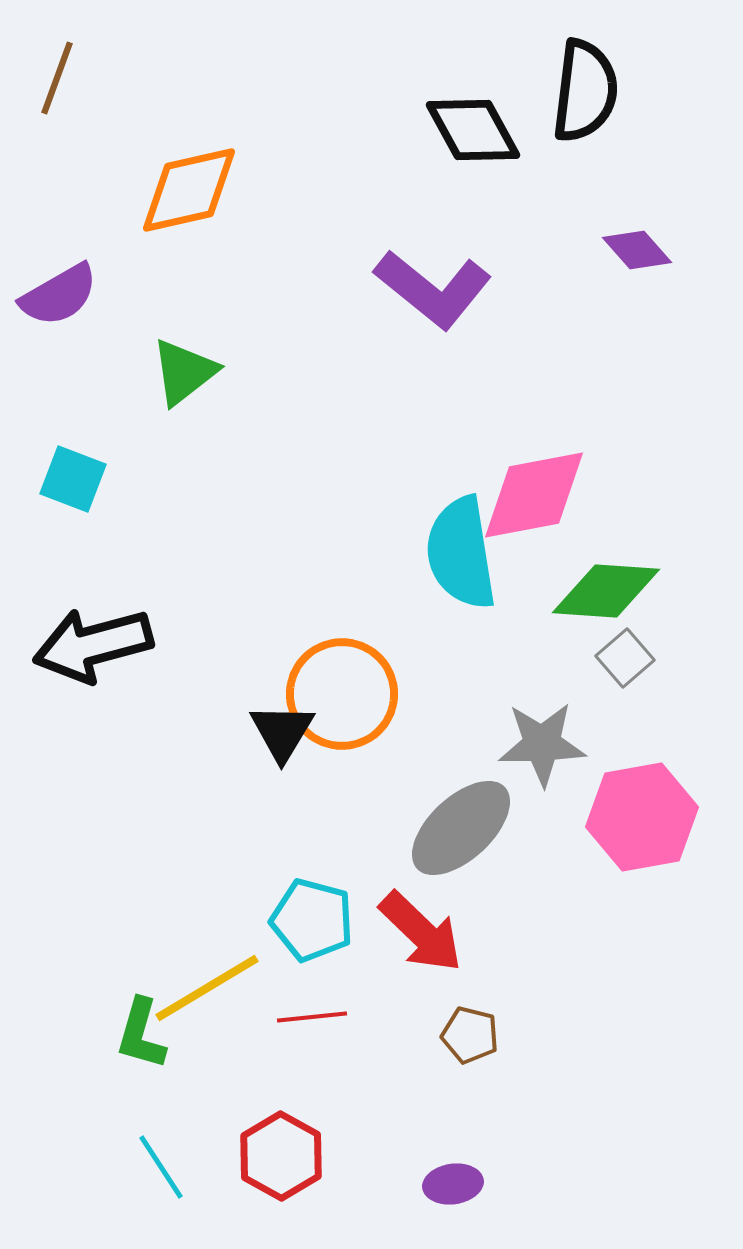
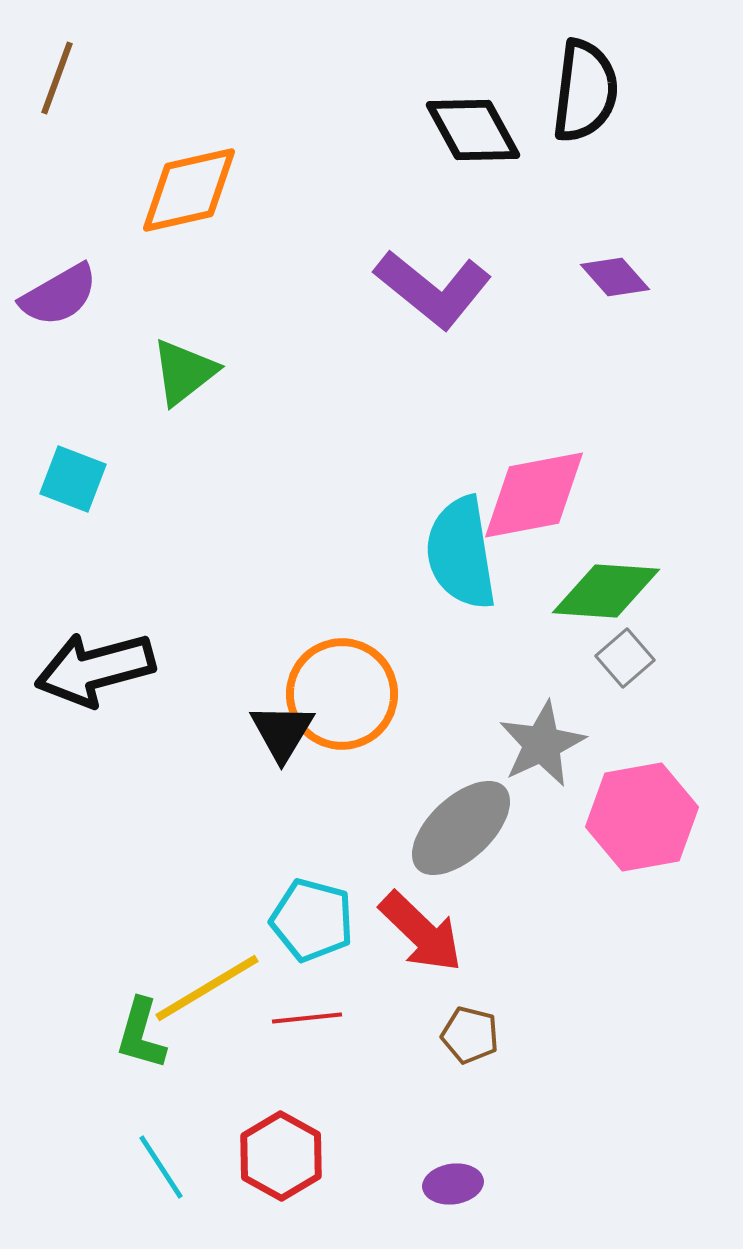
purple diamond: moved 22 px left, 27 px down
black arrow: moved 2 px right, 24 px down
gray star: rotated 24 degrees counterclockwise
red line: moved 5 px left, 1 px down
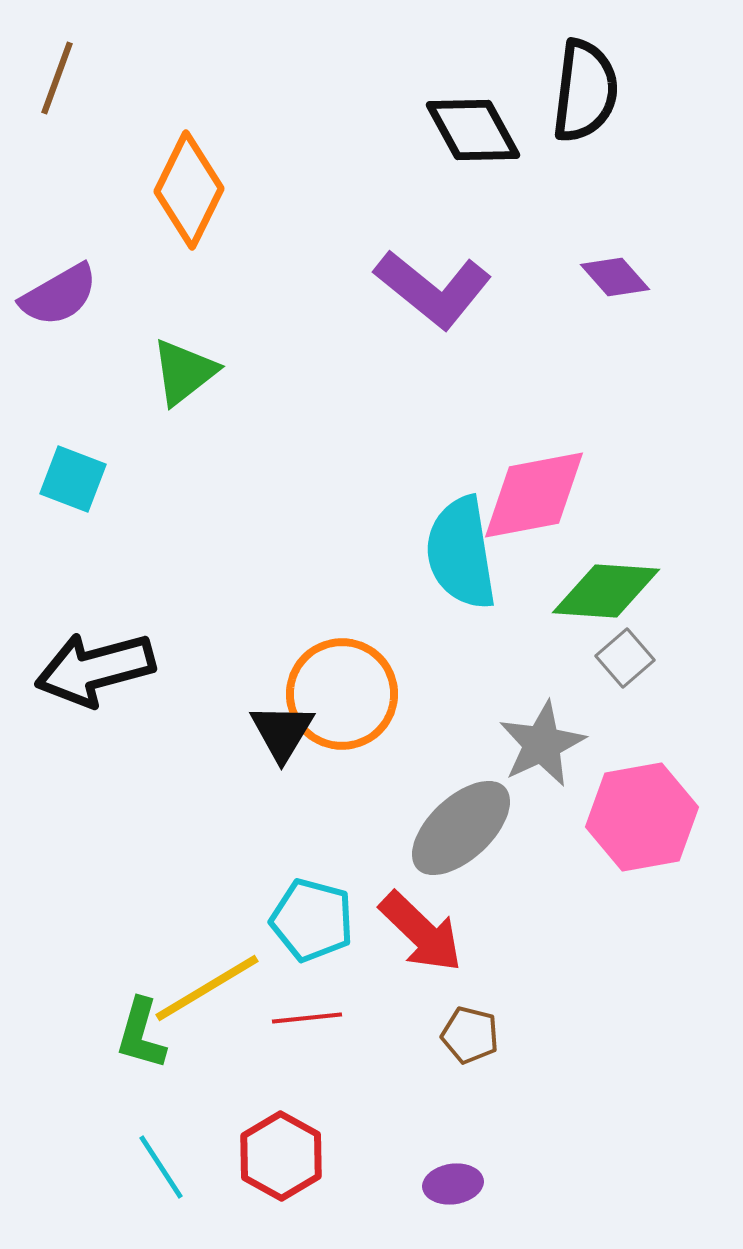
orange diamond: rotated 51 degrees counterclockwise
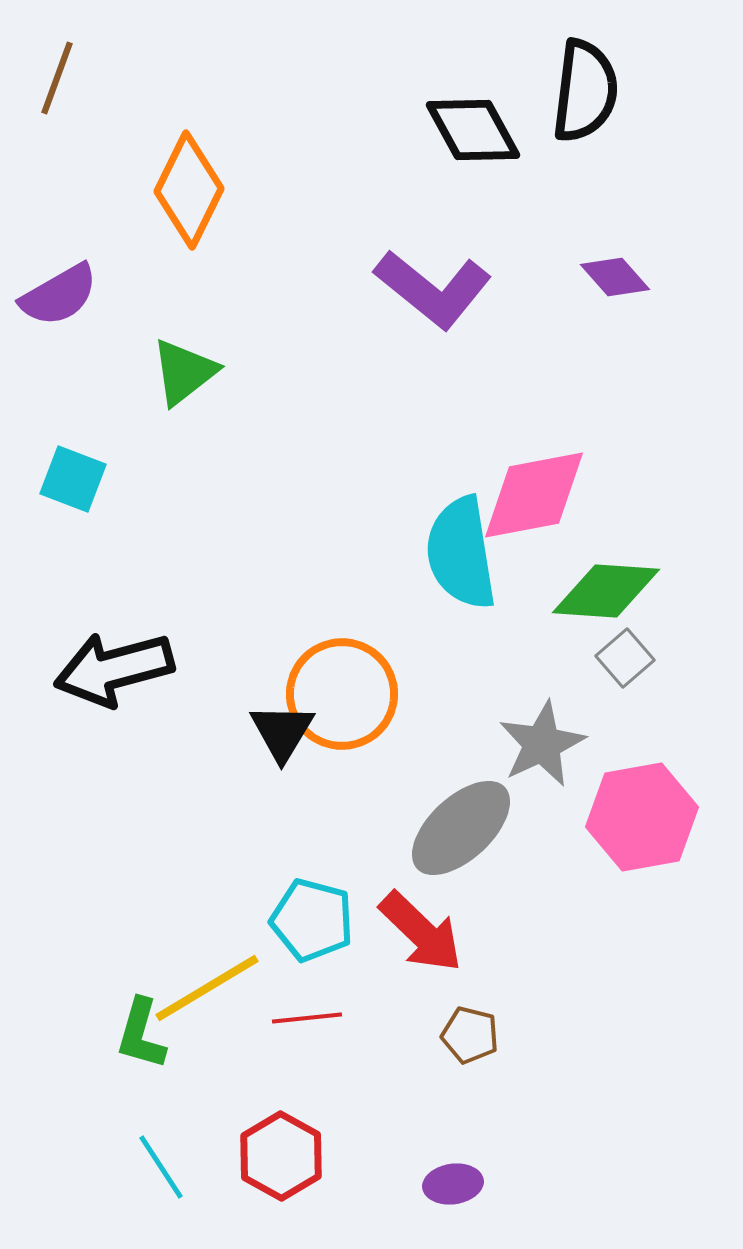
black arrow: moved 19 px right
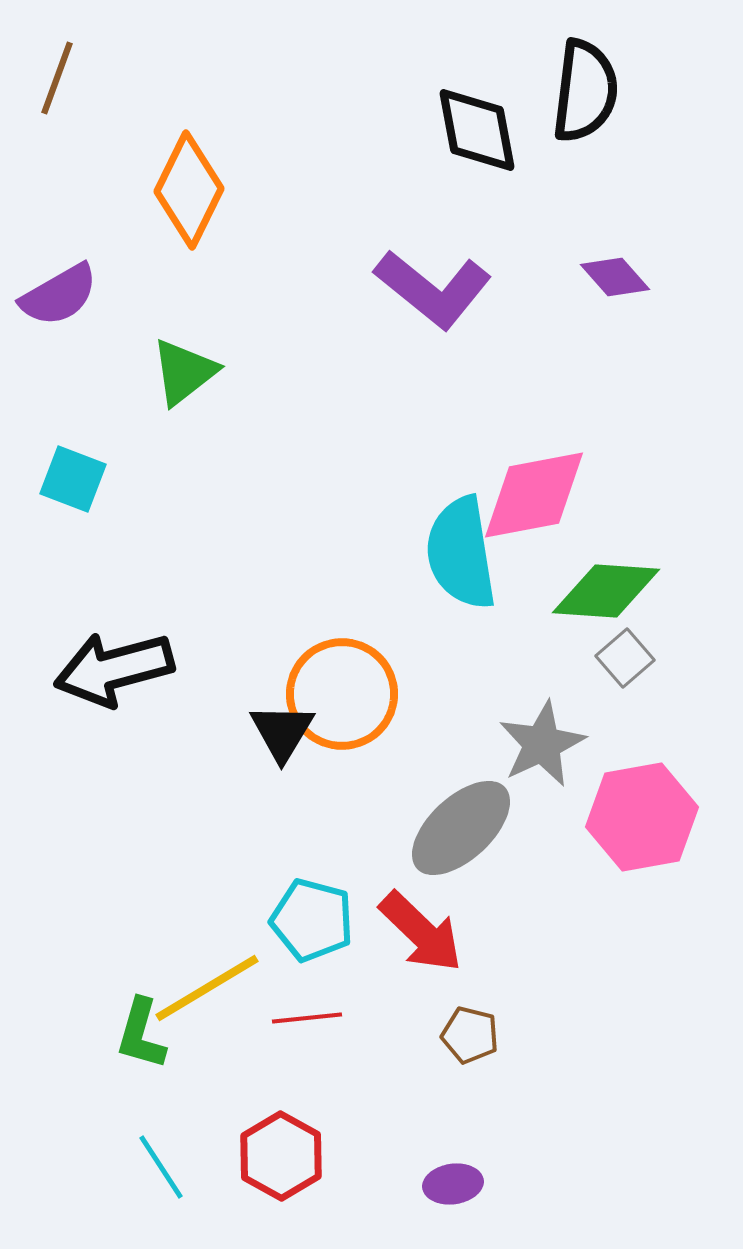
black diamond: moved 4 px right; rotated 18 degrees clockwise
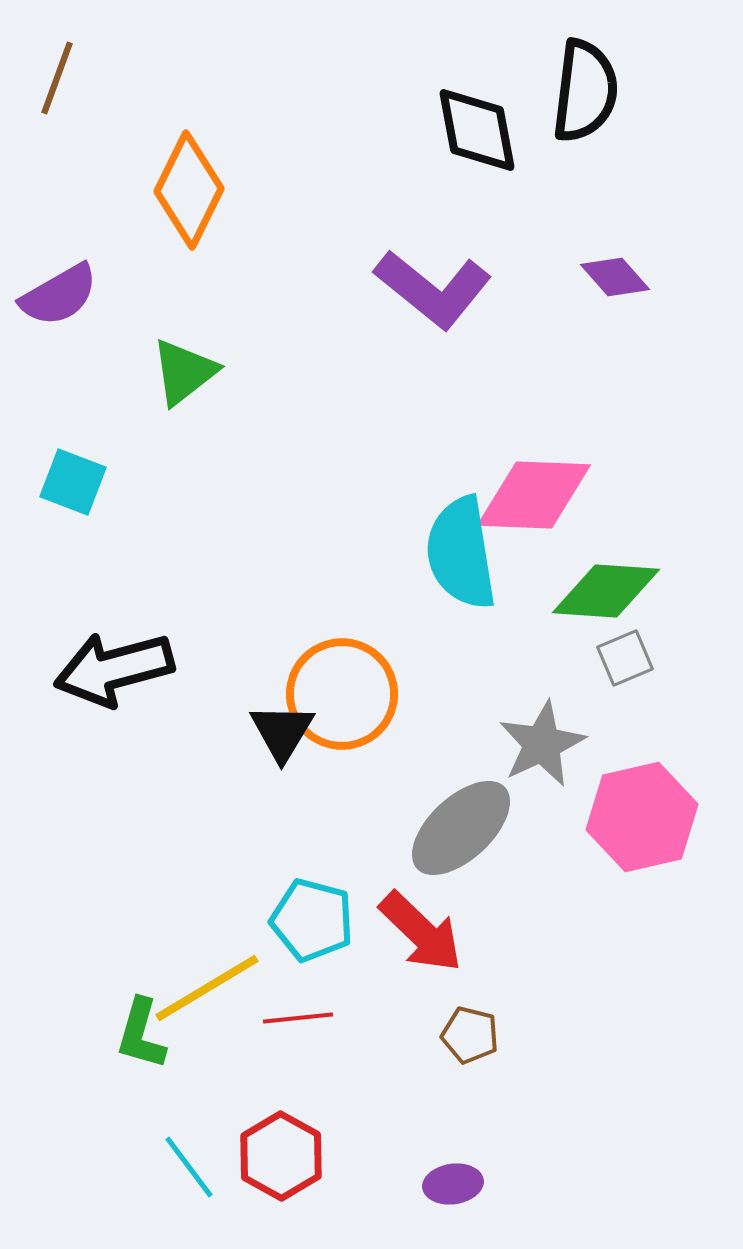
cyan square: moved 3 px down
pink diamond: rotated 13 degrees clockwise
gray square: rotated 18 degrees clockwise
pink hexagon: rotated 3 degrees counterclockwise
red line: moved 9 px left
cyan line: moved 28 px right; rotated 4 degrees counterclockwise
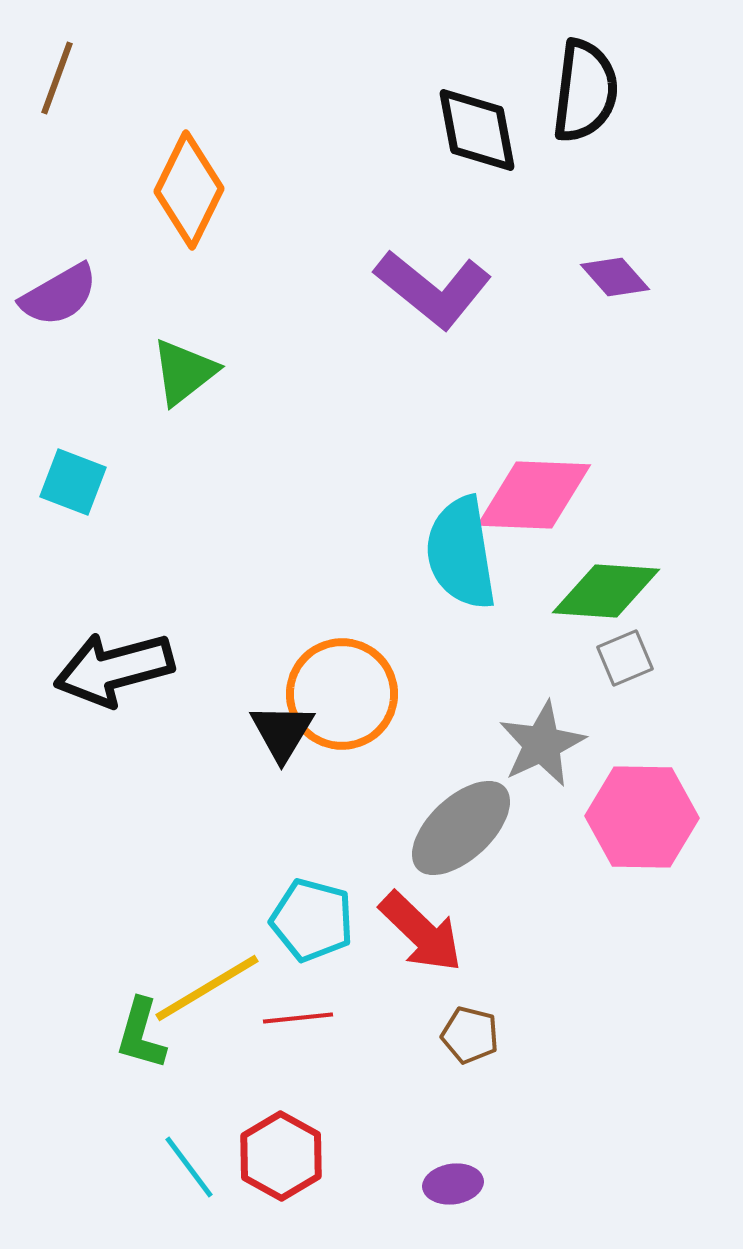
pink hexagon: rotated 14 degrees clockwise
